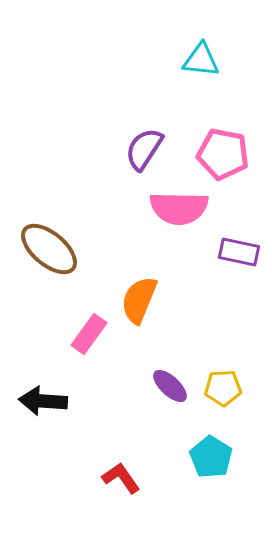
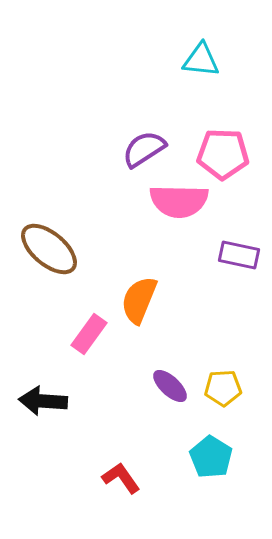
purple semicircle: rotated 24 degrees clockwise
pink pentagon: rotated 9 degrees counterclockwise
pink semicircle: moved 7 px up
purple rectangle: moved 3 px down
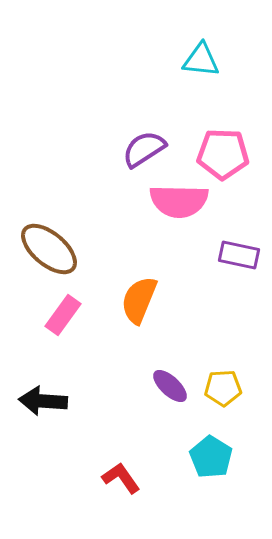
pink rectangle: moved 26 px left, 19 px up
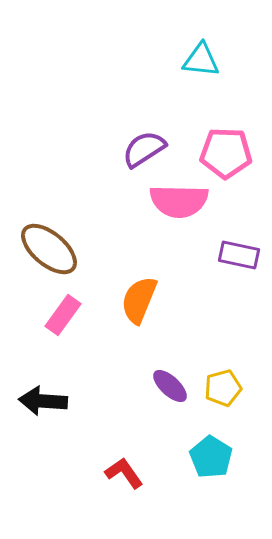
pink pentagon: moved 3 px right, 1 px up
yellow pentagon: rotated 12 degrees counterclockwise
red L-shape: moved 3 px right, 5 px up
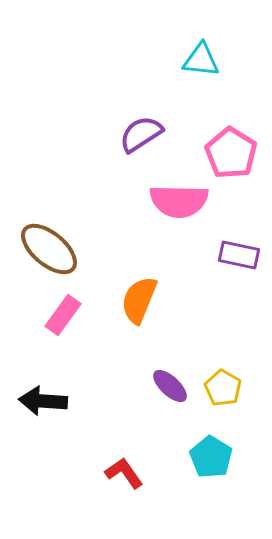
purple semicircle: moved 3 px left, 15 px up
pink pentagon: moved 5 px right; rotated 30 degrees clockwise
yellow pentagon: rotated 27 degrees counterclockwise
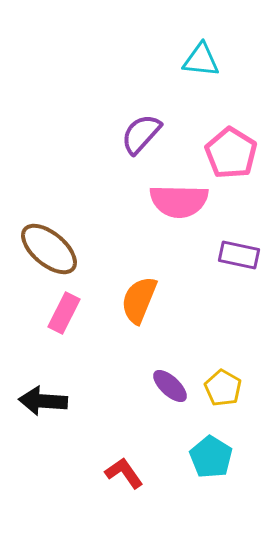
purple semicircle: rotated 15 degrees counterclockwise
pink rectangle: moved 1 px right, 2 px up; rotated 9 degrees counterclockwise
